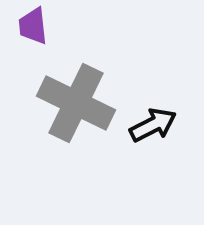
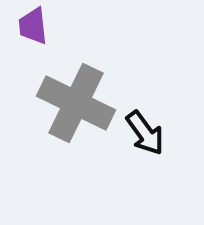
black arrow: moved 8 px left, 8 px down; rotated 81 degrees clockwise
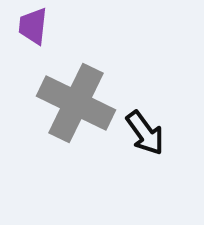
purple trapezoid: rotated 12 degrees clockwise
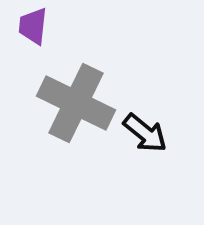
black arrow: rotated 15 degrees counterclockwise
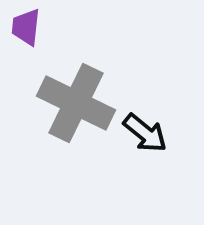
purple trapezoid: moved 7 px left, 1 px down
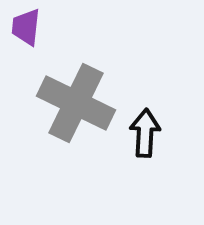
black arrow: rotated 126 degrees counterclockwise
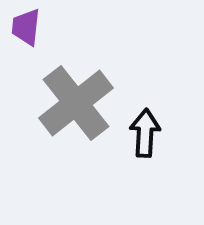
gray cross: rotated 26 degrees clockwise
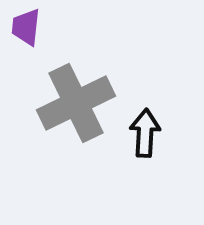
gray cross: rotated 12 degrees clockwise
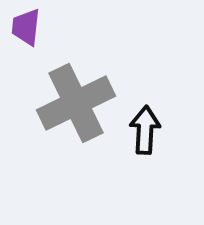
black arrow: moved 3 px up
